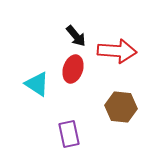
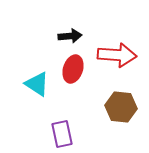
black arrow: moved 6 px left; rotated 55 degrees counterclockwise
red arrow: moved 4 px down
purple rectangle: moved 7 px left
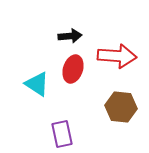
red arrow: moved 1 px down
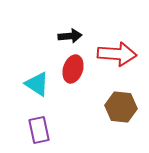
red arrow: moved 2 px up
purple rectangle: moved 23 px left, 4 px up
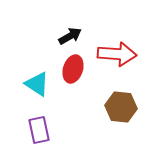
black arrow: rotated 25 degrees counterclockwise
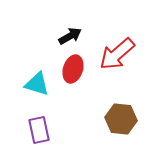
red arrow: rotated 135 degrees clockwise
cyan triangle: rotated 16 degrees counterclockwise
brown hexagon: moved 12 px down
